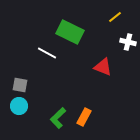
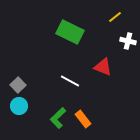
white cross: moved 1 px up
white line: moved 23 px right, 28 px down
gray square: moved 2 px left; rotated 35 degrees clockwise
orange rectangle: moved 1 px left, 2 px down; rotated 66 degrees counterclockwise
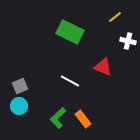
gray square: moved 2 px right, 1 px down; rotated 21 degrees clockwise
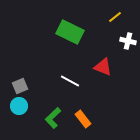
green L-shape: moved 5 px left
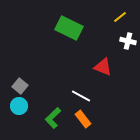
yellow line: moved 5 px right
green rectangle: moved 1 px left, 4 px up
white line: moved 11 px right, 15 px down
gray square: rotated 28 degrees counterclockwise
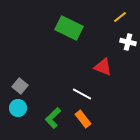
white cross: moved 1 px down
white line: moved 1 px right, 2 px up
cyan circle: moved 1 px left, 2 px down
